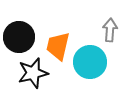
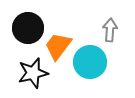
black circle: moved 9 px right, 9 px up
orange trapezoid: rotated 24 degrees clockwise
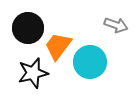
gray arrow: moved 6 px right, 5 px up; rotated 105 degrees clockwise
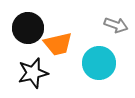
orange trapezoid: moved 2 px up; rotated 140 degrees counterclockwise
cyan circle: moved 9 px right, 1 px down
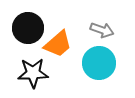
gray arrow: moved 14 px left, 5 px down
orange trapezoid: rotated 28 degrees counterclockwise
black star: rotated 12 degrees clockwise
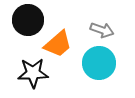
black circle: moved 8 px up
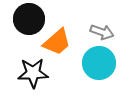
black circle: moved 1 px right, 1 px up
gray arrow: moved 2 px down
orange trapezoid: moved 1 px left, 2 px up
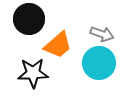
gray arrow: moved 2 px down
orange trapezoid: moved 1 px right, 3 px down
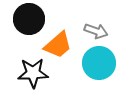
gray arrow: moved 6 px left, 3 px up
